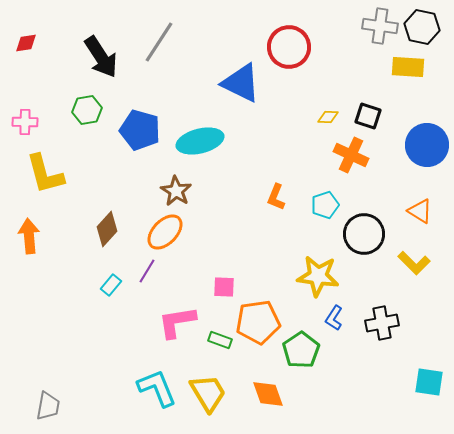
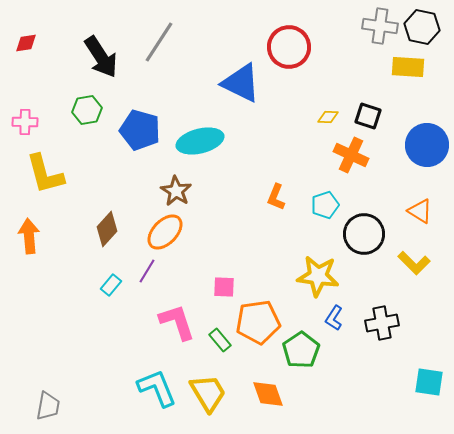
pink L-shape at (177, 322): rotated 81 degrees clockwise
green rectangle at (220, 340): rotated 30 degrees clockwise
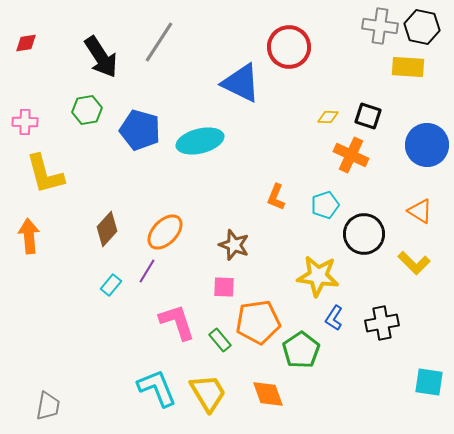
brown star at (176, 191): moved 58 px right, 54 px down; rotated 12 degrees counterclockwise
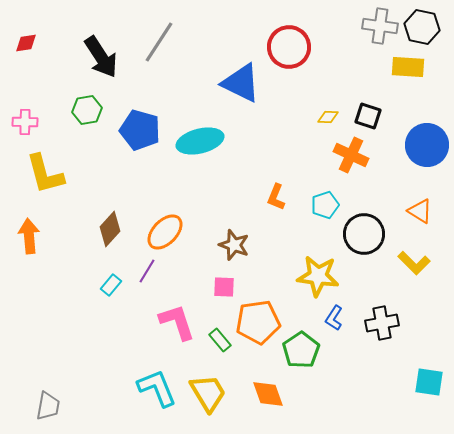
brown diamond at (107, 229): moved 3 px right
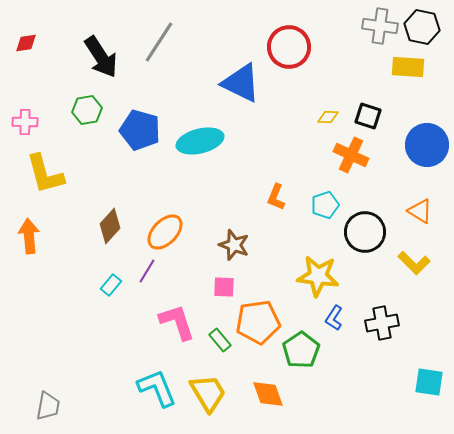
brown diamond at (110, 229): moved 3 px up
black circle at (364, 234): moved 1 px right, 2 px up
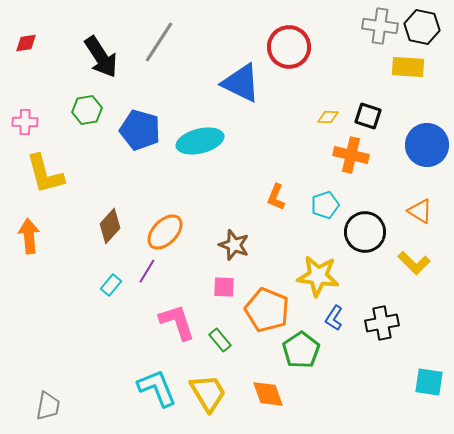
orange cross at (351, 155): rotated 12 degrees counterclockwise
orange pentagon at (258, 322): moved 9 px right, 12 px up; rotated 30 degrees clockwise
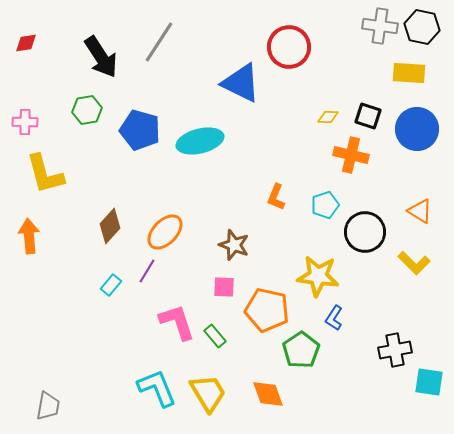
yellow rectangle at (408, 67): moved 1 px right, 6 px down
blue circle at (427, 145): moved 10 px left, 16 px up
orange pentagon at (267, 310): rotated 9 degrees counterclockwise
black cross at (382, 323): moved 13 px right, 27 px down
green rectangle at (220, 340): moved 5 px left, 4 px up
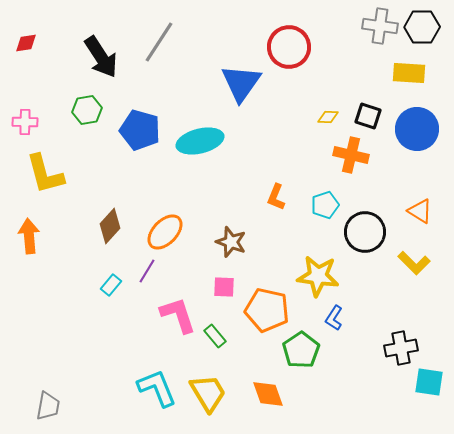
black hexagon at (422, 27): rotated 12 degrees counterclockwise
blue triangle at (241, 83): rotated 39 degrees clockwise
brown star at (234, 245): moved 3 px left, 3 px up
pink L-shape at (177, 322): moved 1 px right, 7 px up
black cross at (395, 350): moved 6 px right, 2 px up
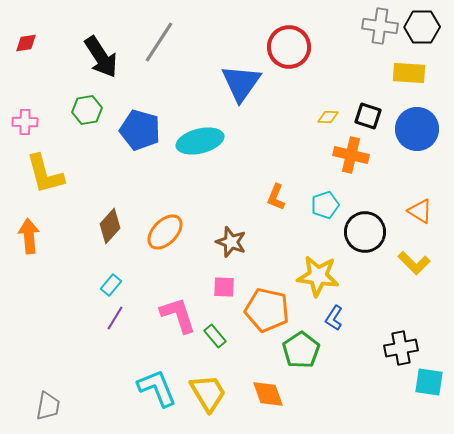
purple line at (147, 271): moved 32 px left, 47 px down
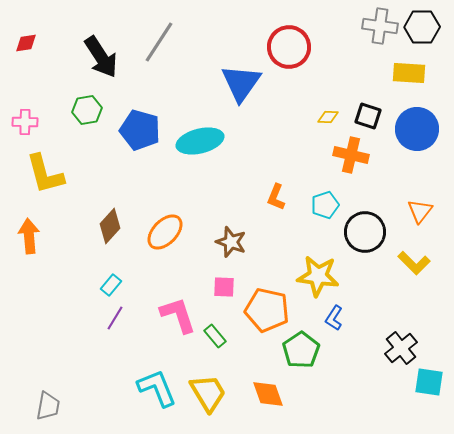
orange triangle at (420, 211): rotated 36 degrees clockwise
black cross at (401, 348): rotated 28 degrees counterclockwise
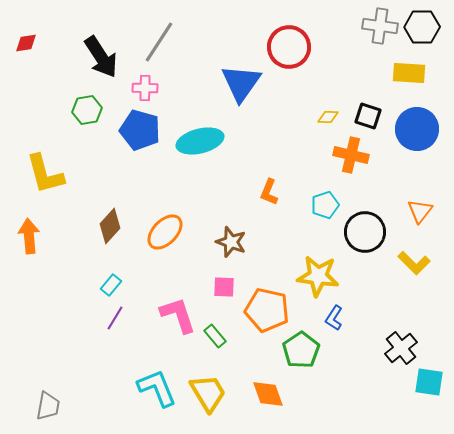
pink cross at (25, 122): moved 120 px right, 34 px up
orange L-shape at (276, 197): moved 7 px left, 5 px up
